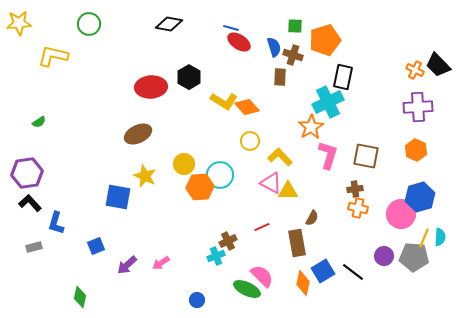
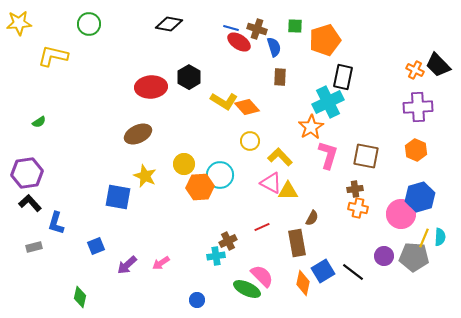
brown cross at (293, 55): moved 36 px left, 26 px up
cyan cross at (216, 256): rotated 12 degrees clockwise
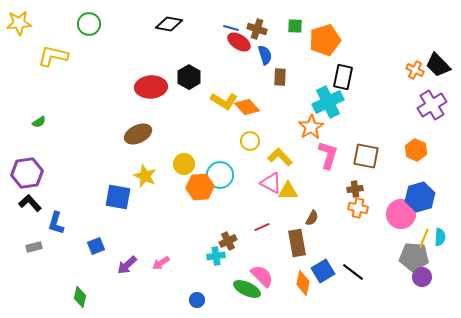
blue semicircle at (274, 47): moved 9 px left, 8 px down
purple cross at (418, 107): moved 14 px right, 2 px up; rotated 28 degrees counterclockwise
purple circle at (384, 256): moved 38 px right, 21 px down
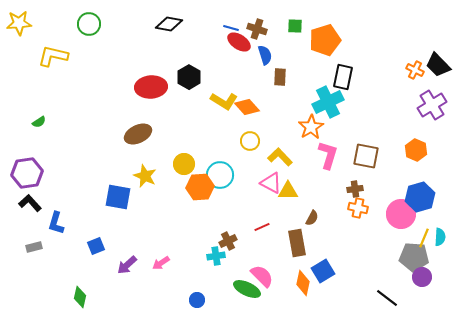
black line at (353, 272): moved 34 px right, 26 px down
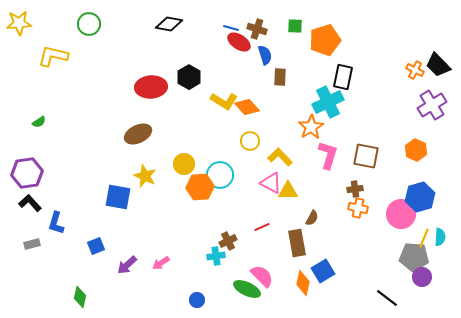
gray rectangle at (34, 247): moved 2 px left, 3 px up
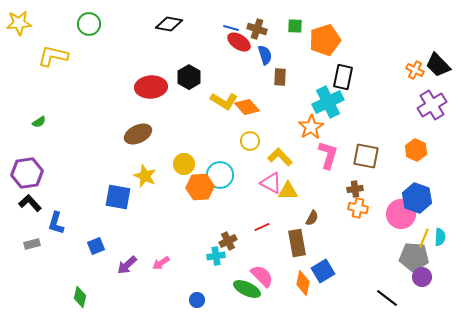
blue hexagon at (420, 197): moved 3 px left, 1 px down; rotated 24 degrees counterclockwise
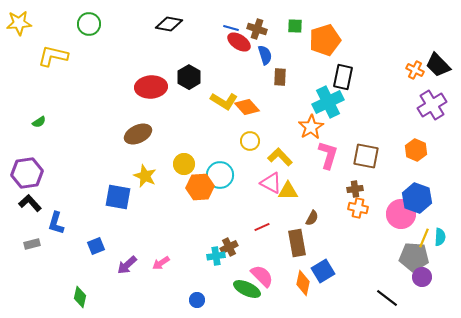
brown cross at (228, 241): moved 1 px right, 6 px down
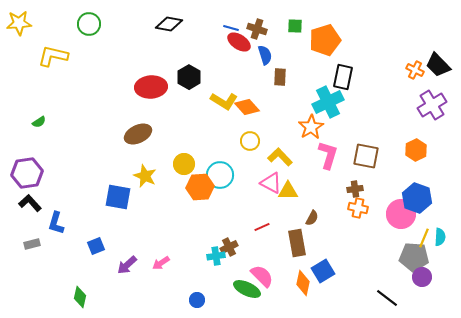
orange hexagon at (416, 150): rotated 10 degrees clockwise
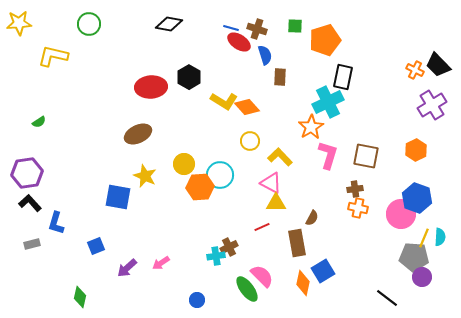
yellow triangle at (288, 191): moved 12 px left, 12 px down
purple arrow at (127, 265): moved 3 px down
green ellipse at (247, 289): rotated 28 degrees clockwise
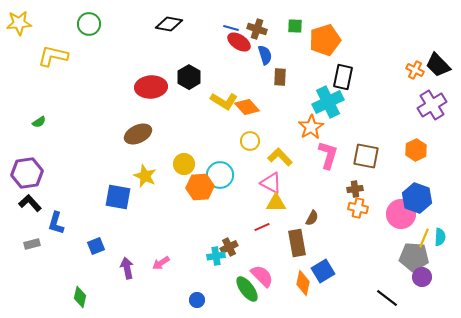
purple arrow at (127, 268): rotated 120 degrees clockwise
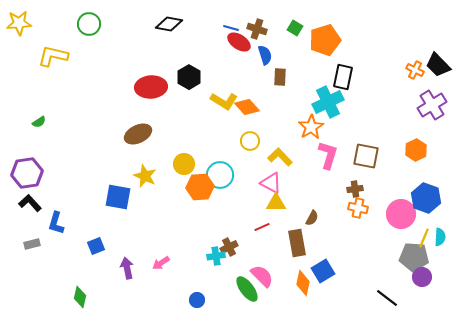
green square at (295, 26): moved 2 px down; rotated 28 degrees clockwise
blue hexagon at (417, 198): moved 9 px right
